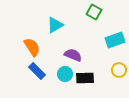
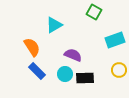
cyan triangle: moved 1 px left
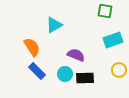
green square: moved 11 px right, 1 px up; rotated 21 degrees counterclockwise
cyan rectangle: moved 2 px left
purple semicircle: moved 3 px right
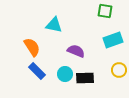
cyan triangle: rotated 42 degrees clockwise
purple semicircle: moved 4 px up
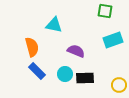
orange semicircle: rotated 18 degrees clockwise
yellow circle: moved 15 px down
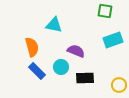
cyan circle: moved 4 px left, 7 px up
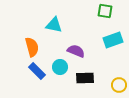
cyan circle: moved 1 px left
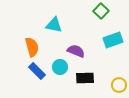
green square: moved 4 px left; rotated 35 degrees clockwise
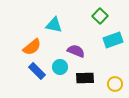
green square: moved 1 px left, 5 px down
orange semicircle: rotated 66 degrees clockwise
yellow circle: moved 4 px left, 1 px up
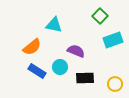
blue rectangle: rotated 12 degrees counterclockwise
